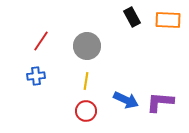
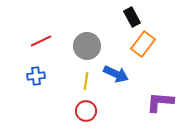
orange rectangle: moved 25 px left, 24 px down; rotated 55 degrees counterclockwise
red line: rotated 30 degrees clockwise
blue arrow: moved 10 px left, 26 px up
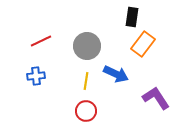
black rectangle: rotated 36 degrees clockwise
purple L-shape: moved 4 px left, 4 px up; rotated 52 degrees clockwise
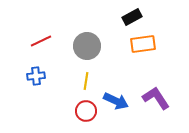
black rectangle: rotated 54 degrees clockwise
orange rectangle: rotated 45 degrees clockwise
blue arrow: moved 27 px down
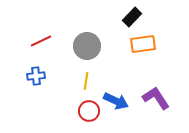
black rectangle: rotated 18 degrees counterclockwise
red circle: moved 3 px right
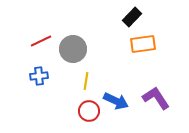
gray circle: moved 14 px left, 3 px down
blue cross: moved 3 px right
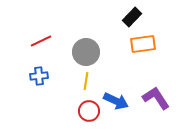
gray circle: moved 13 px right, 3 px down
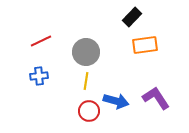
orange rectangle: moved 2 px right, 1 px down
blue arrow: rotated 10 degrees counterclockwise
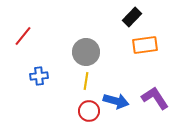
red line: moved 18 px left, 5 px up; rotated 25 degrees counterclockwise
purple L-shape: moved 1 px left
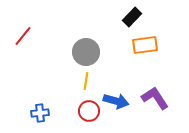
blue cross: moved 1 px right, 37 px down
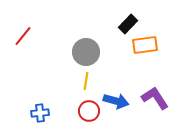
black rectangle: moved 4 px left, 7 px down
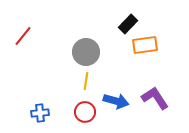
red circle: moved 4 px left, 1 px down
